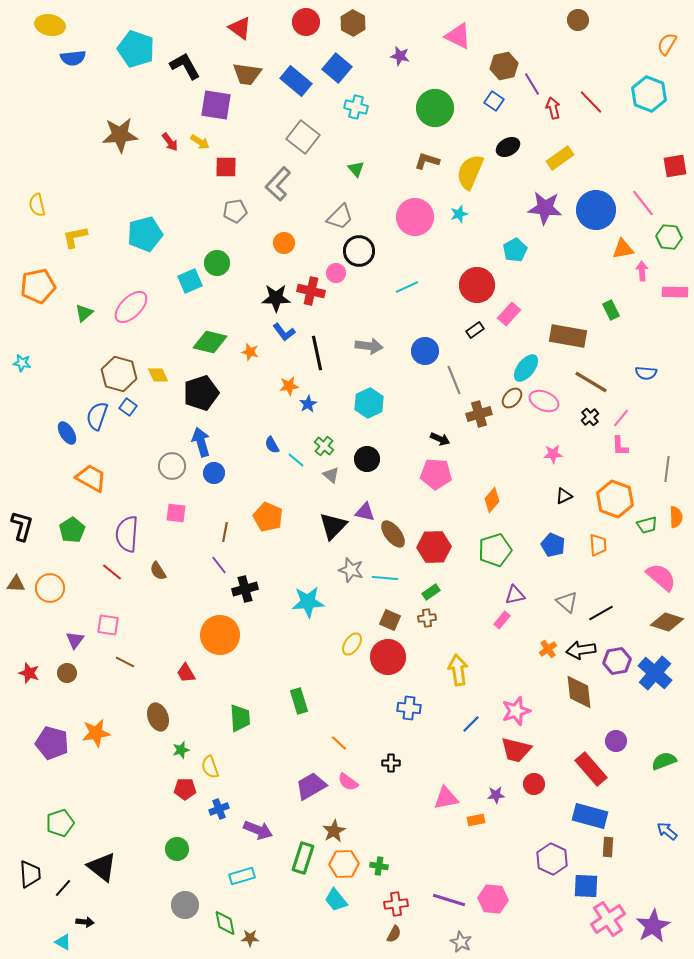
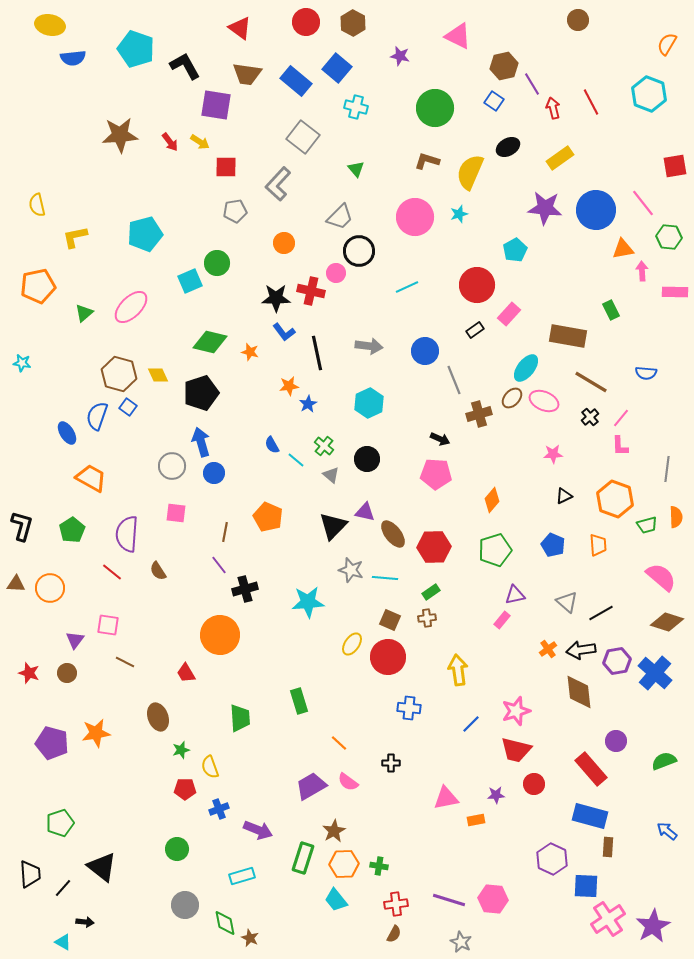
red line at (591, 102): rotated 16 degrees clockwise
brown star at (250, 938): rotated 24 degrees clockwise
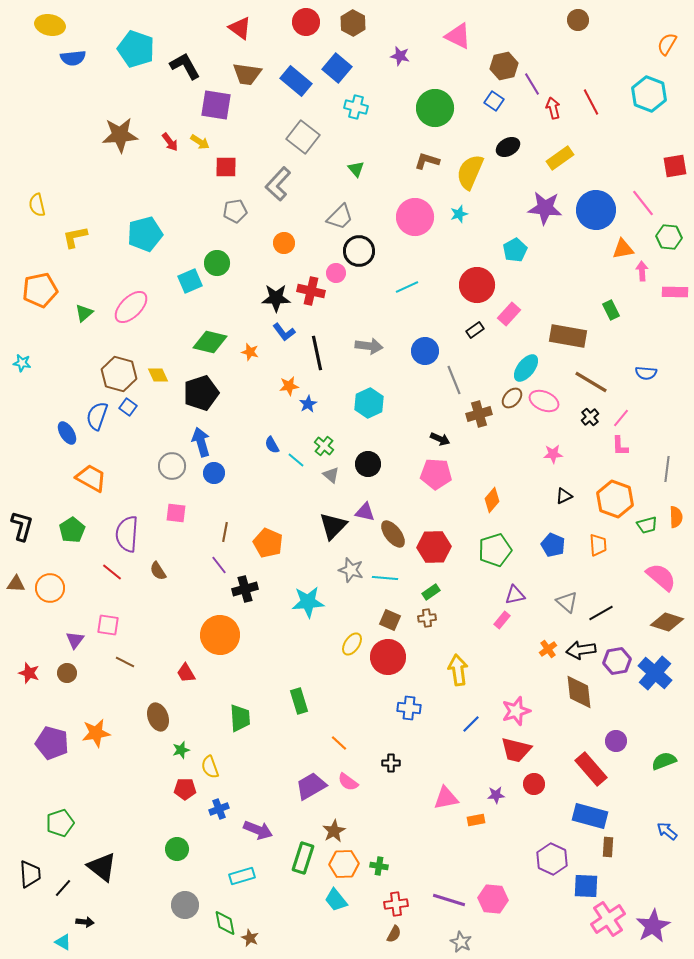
orange pentagon at (38, 286): moved 2 px right, 4 px down
black circle at (367, 459): moved 1 px right, 5 px down
orange pentagon at (268, 517): moved 26 px down
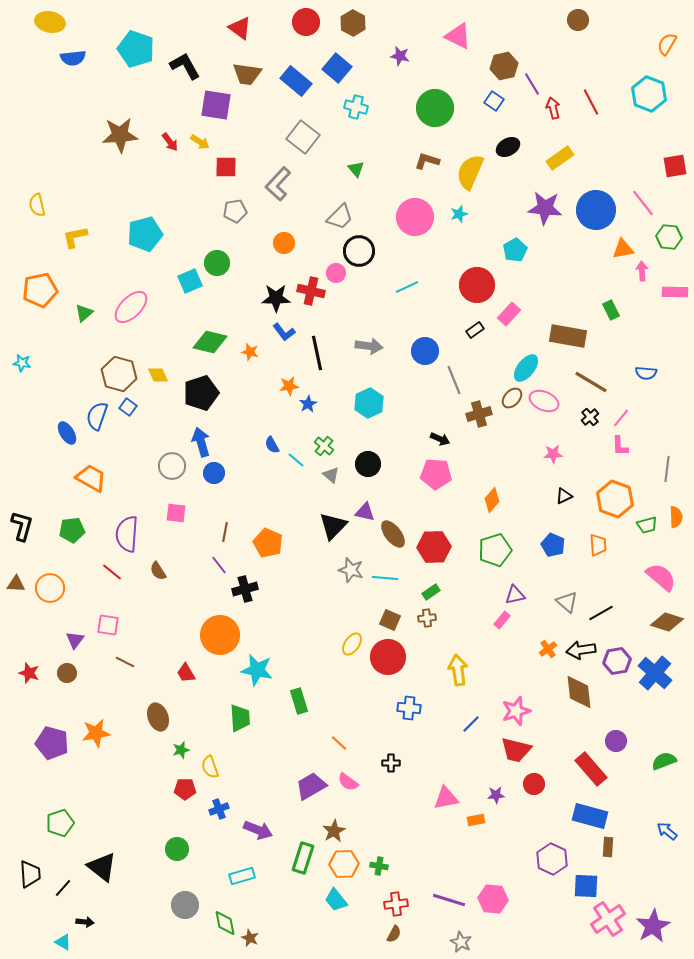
yellow ellipse at (50, 25): moved 3 px up
green pentagon at (72, 530): rotated 25 degrees clockwise
cyan star at (308, 602): moved 51 px left, 68 px down; rotated 16 degrees clockwise
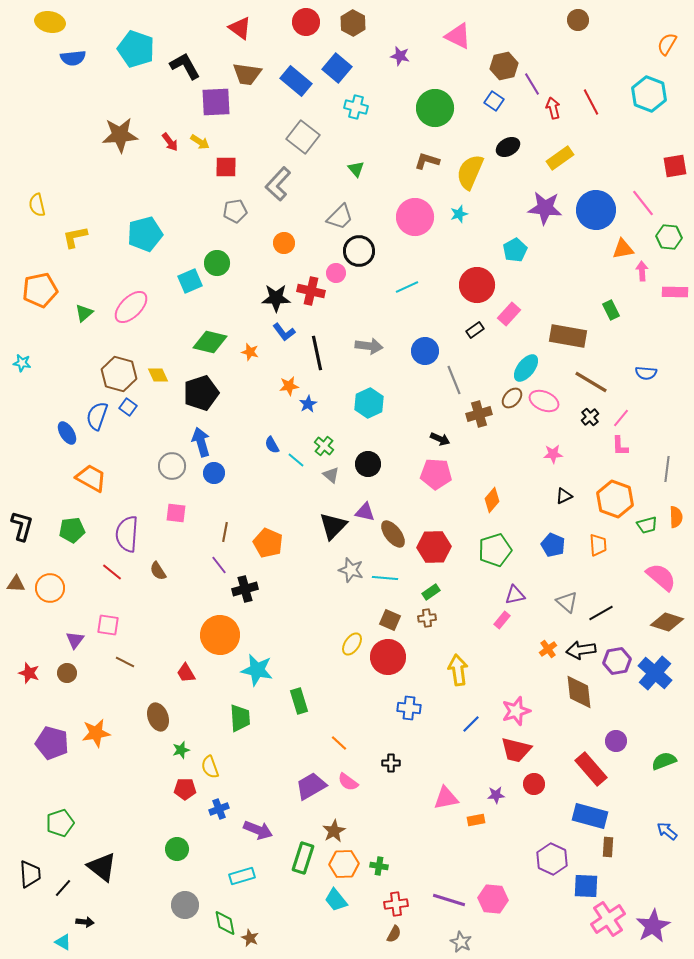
purple square at (216, 105): moved 3 px up; rotated 12 degrees counterclockwise
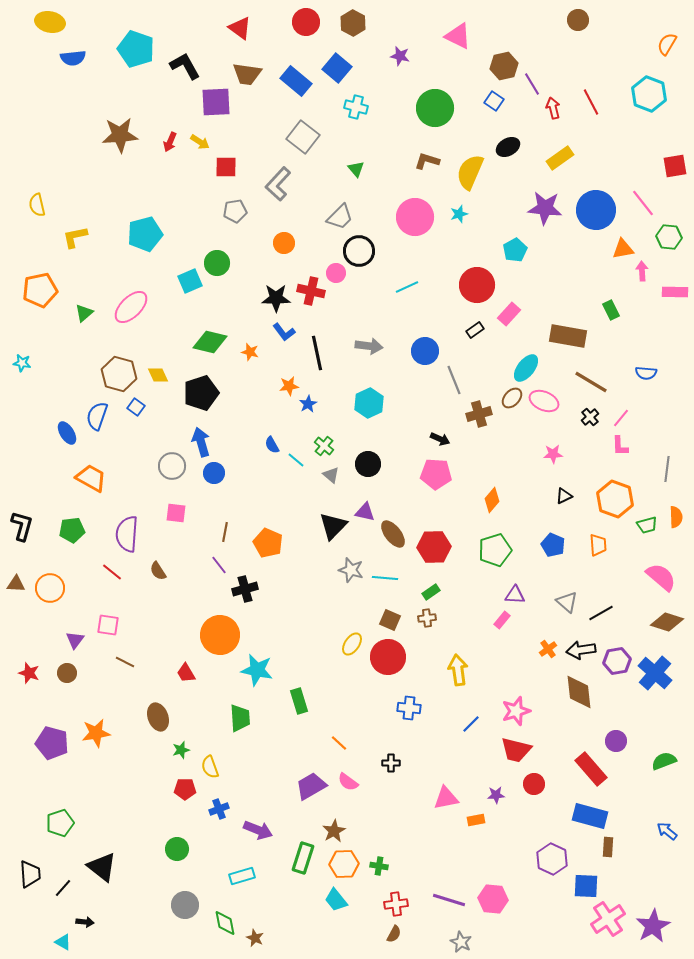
red arrow at (170, 142): rotated 60 degrees clockwise
blue square at (128, 407): moved 8 px right
purple triangle at (515, 595): rotated 15 degrees clockwise
brown star at (250, 938): moved 5 px right
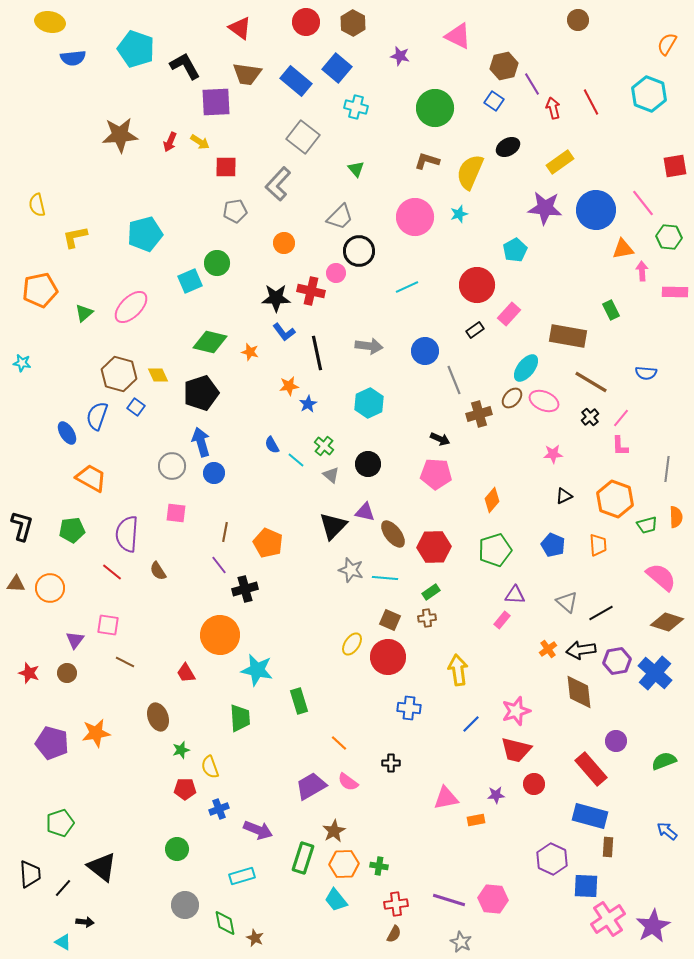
yellow rectangle at (560, 158): moved 4 px down
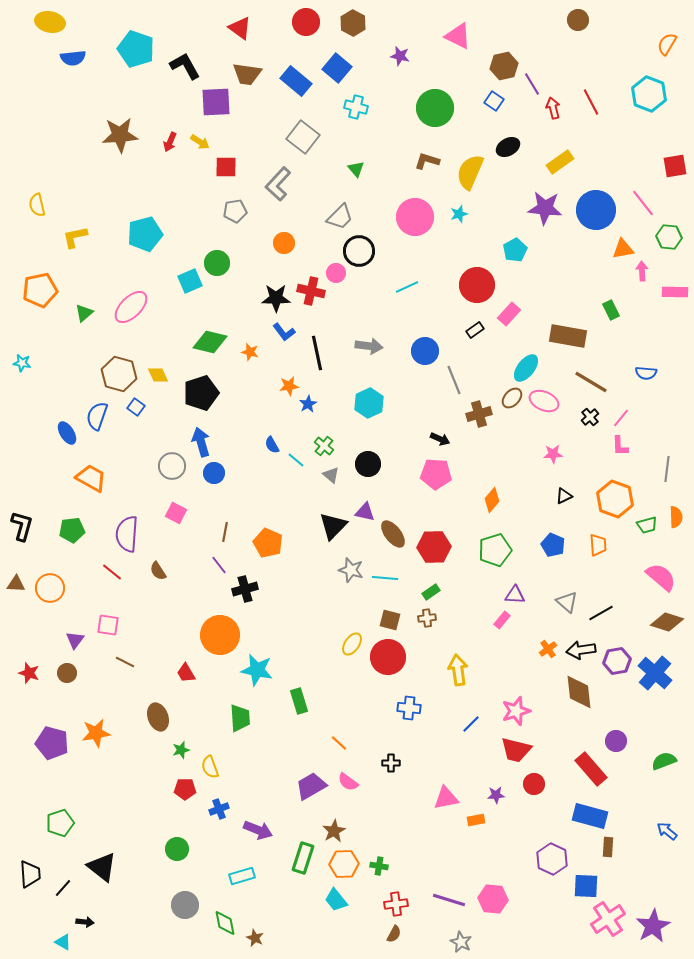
pink square at (176, 513): rotated 20 degrees clockwise
brown square at (390, 620): rotated 10 degrees counterclockwise
